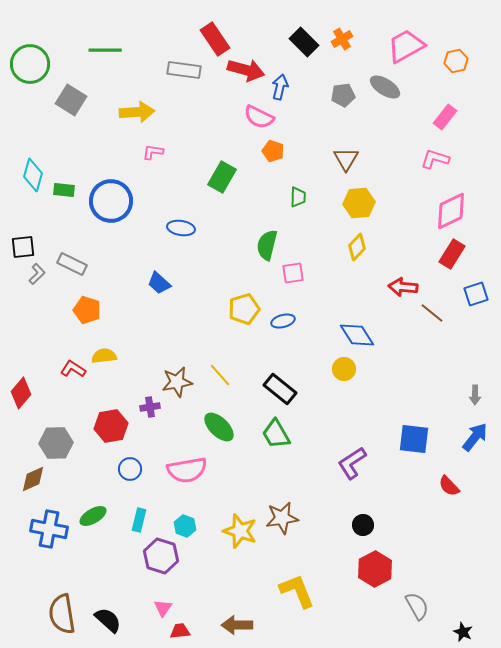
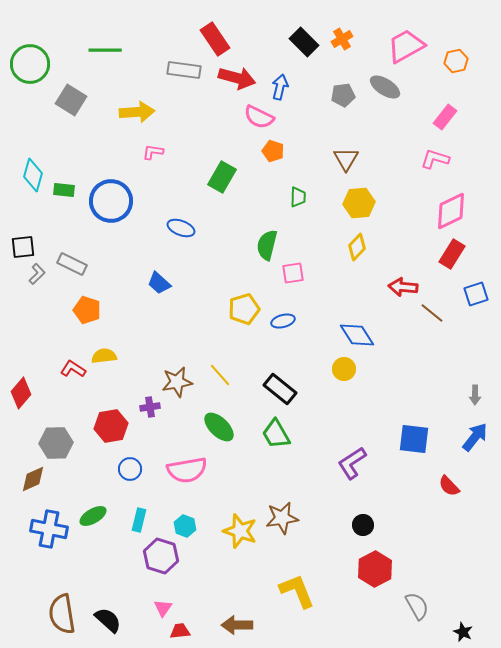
red arrow at (246, 70): moved 9 px left, 8 px down
blue ellipse at (181, 228): rotated 12 degrees clockwise
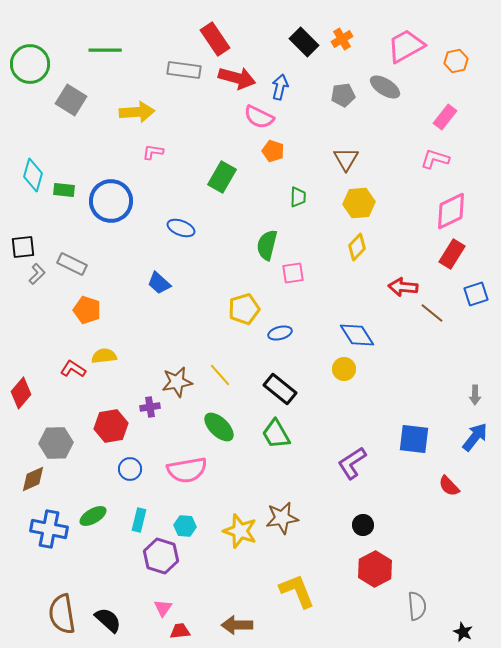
blue ellipse at (283, 321): moved 3 px left, 12 px down
cyan hexagon at (185, 526): rotated 15 degrees counterclockwise
gray semicircle at (417, 606): rotated 24 degrees clockwise
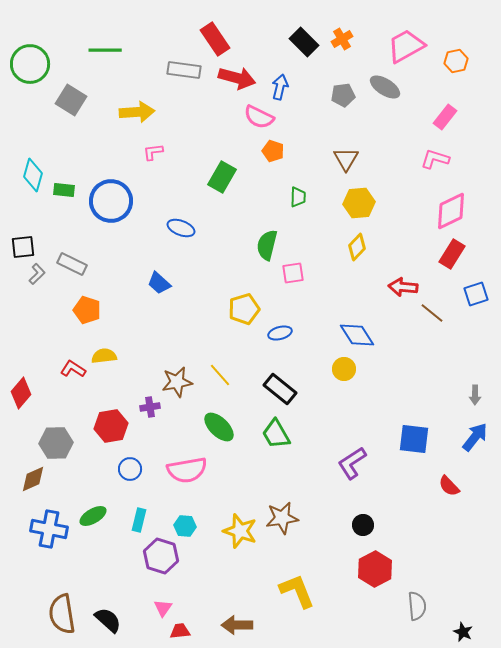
pink L-shape at (153, 152): rotated 15 degrees counterclockwise
